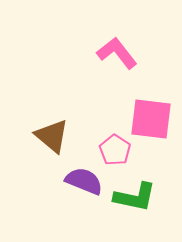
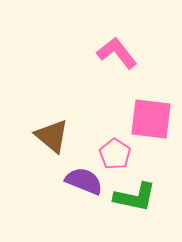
pink pentagon: moved 4 px down
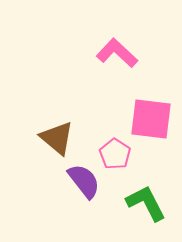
pink L-shape: rotated 9 degrees counterclockwise
brown triangle: moved 5 px right, 2 px down
purple semicircle: rotated 30 degrees clockwise
green L-shape: moved 11 px right, 6 px down; rotated 129 degrees counterclockwise
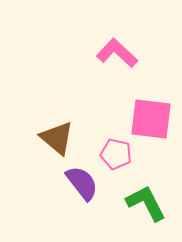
pink pentagon: moved 1 px right; rotated 20 degrees counterclockwise
purple semicircle: moved 2 px left, 2 px down
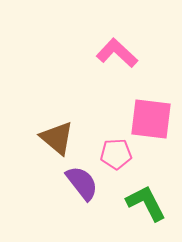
pink pentagon: rotated 16 degrees counterclockwise
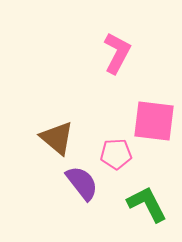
pink L-shape: rotated 75 degrees clockwise
pink square: moved 3 px right, 2 px down
green L-shape: moved 1 px right, 1 px down
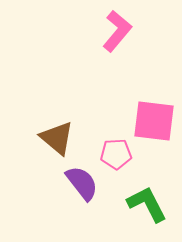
pink L-shape: moved 22 px up; rotated 12 degrees clockwise
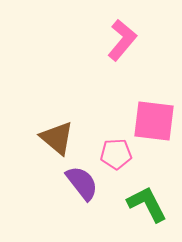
pink L-shape: moved 5 px right, 9 px down
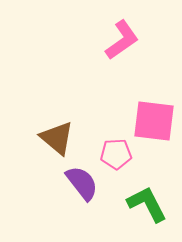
pink L-shape: rotated 15 degrees clockwise
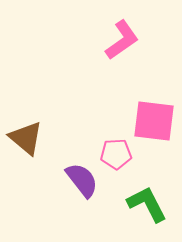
brown triangle: moved 31 px left
purple semicircle: moved 3 px up
